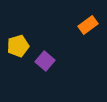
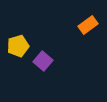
purple square: moved 2 px left
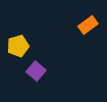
purple square: moved 7 px left, 10 px down
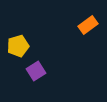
purple square: rotated 18 degrees clockwise
